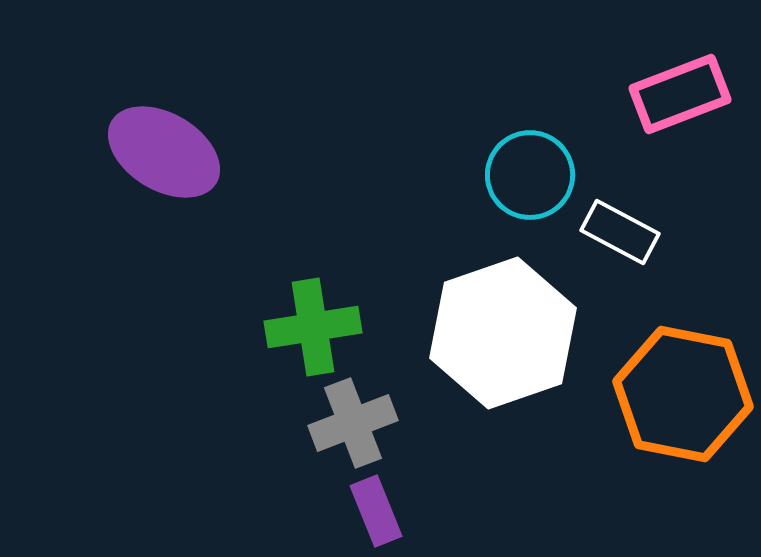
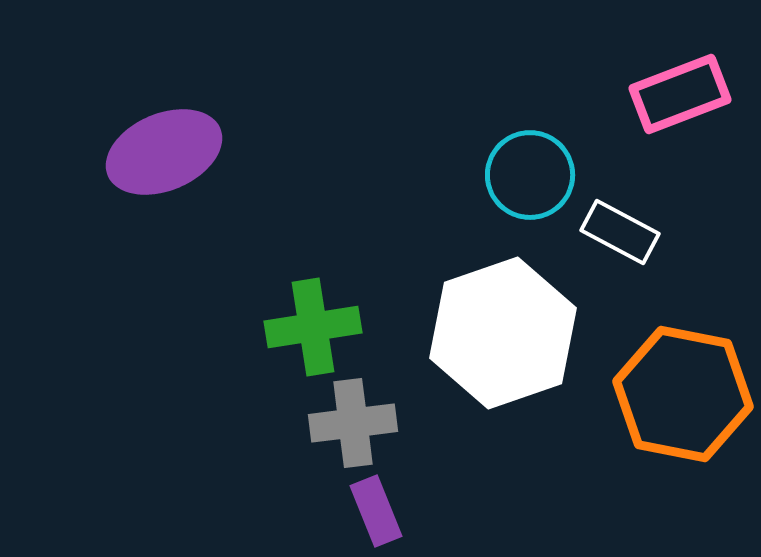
purple ellipse: rotated 54 degrees counterclockwise
gray cross: rotated 14 degrees clockwise
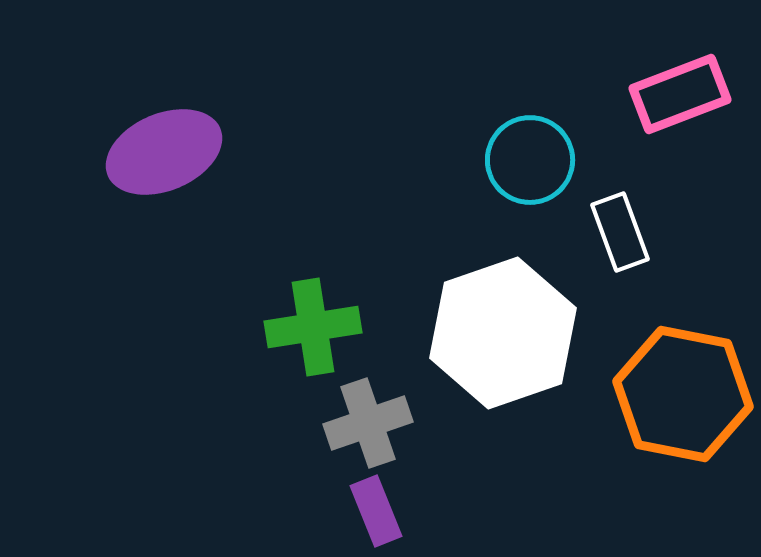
cyan circle: moved 15 px up
white rectangle: rotated 42 degrees clockwise
gray cross: moved 15 px right; rotated 12 degrees counterclockwise
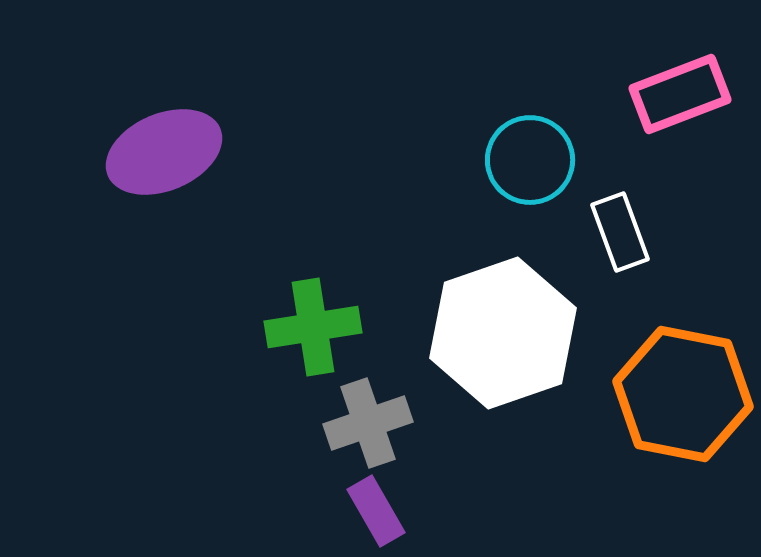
purple rectangle: rotated 8 degrees counterclockwise
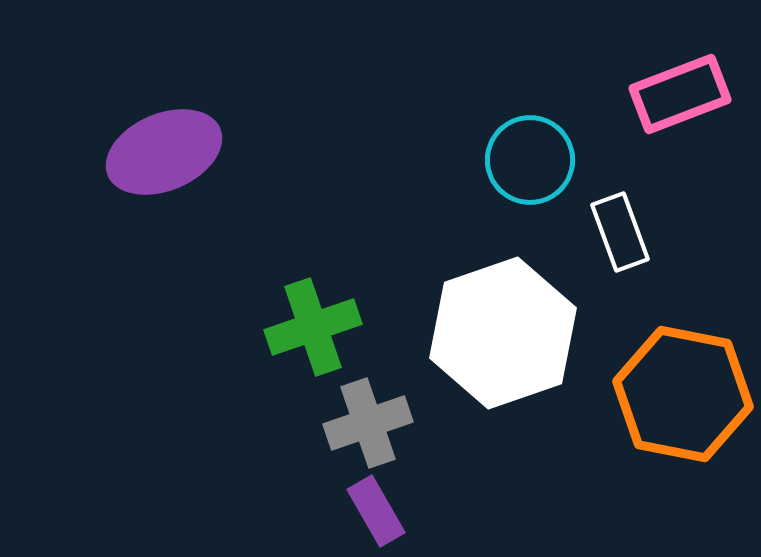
green cross: rotated 10 degrees counterclockwise
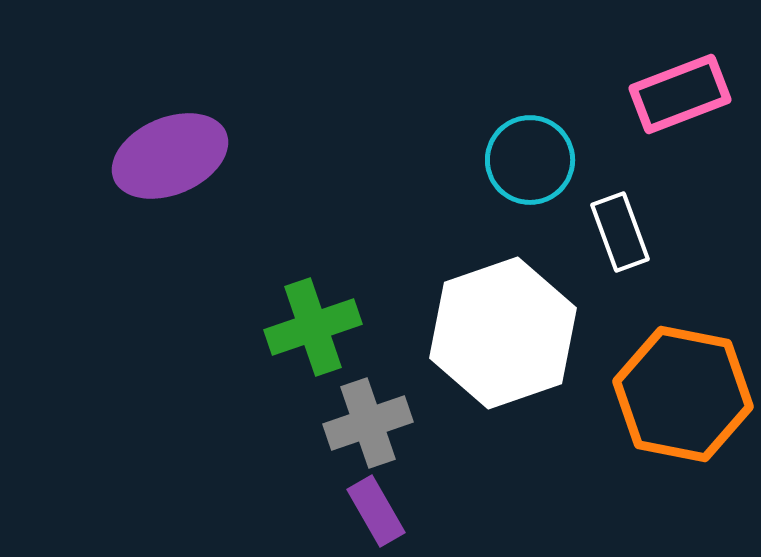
purple ellipse: moved 6 px right, 4 px down
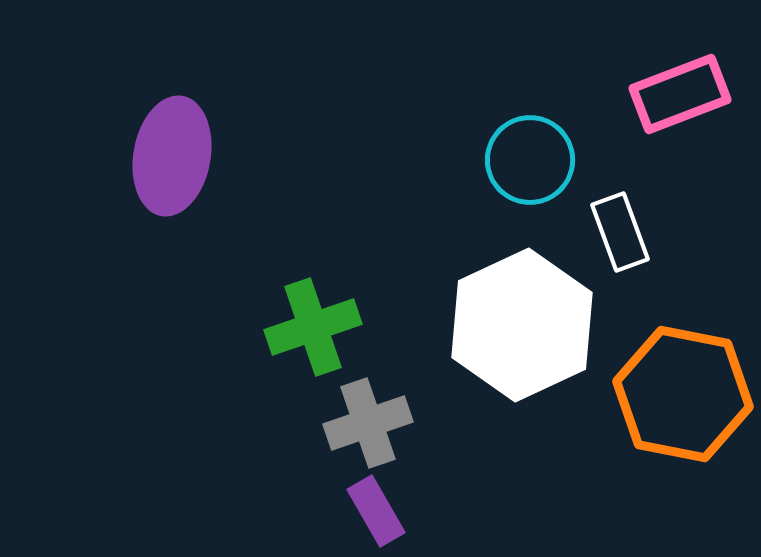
purple ellipse: moved 2 px right; rotated 57 degrees counterclockwise
white hexagon: moved 19 px right, 8 px up; rotated 6 degrees counterclockwise
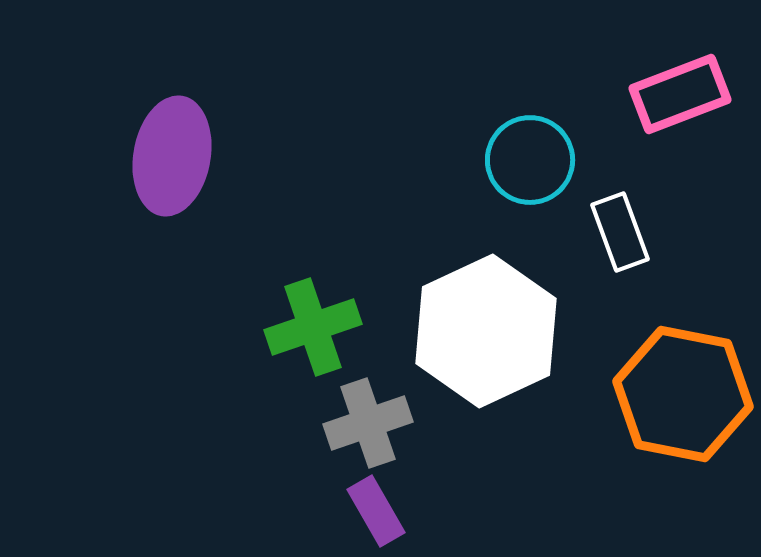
white hexagon: moved 36 px left, 6 px down
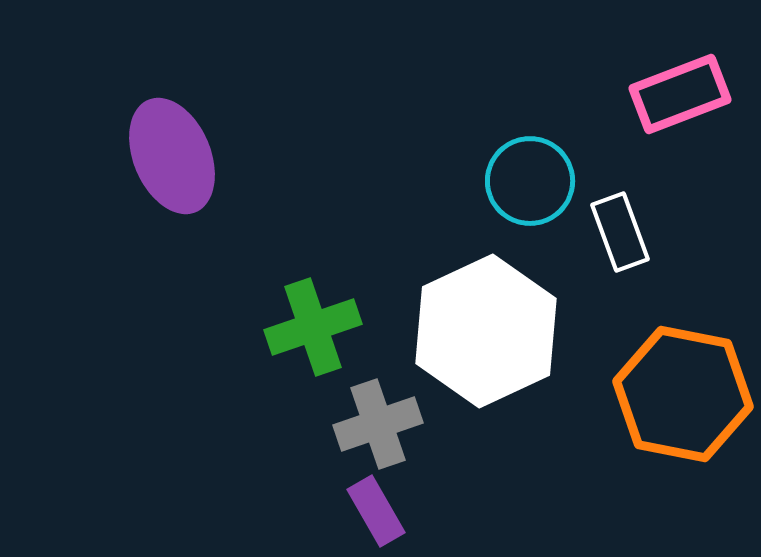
purple ellipse: rotated 33 degrees counterclockwise
cyan circle: moved 21 px down
gray cross: moved 10 px right, 1 px down
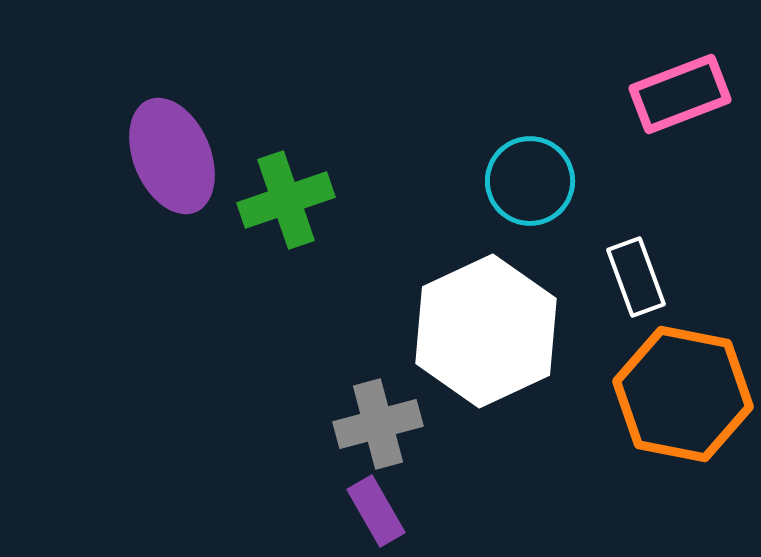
white rectangle: moved 16 px right, 45 px down
green cross: moved 27 px left, 127 px up
gray cross: rotated 4 degrees clockwise
